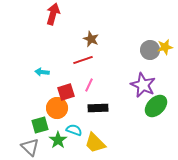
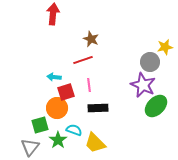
red arrow: rotated 10 degrees counterclockwise
gray circle: moved 12 px down
cyan arrow: moved 12 px right, 5 px down
pink line: rotated 32 degrees counterclockwise
gray triangle: rotated 24 degrees clockwise
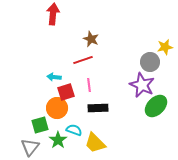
purple star: moved 1 px left
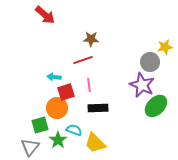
red arrow: moved 8 px left, 1 px down; rotated 125 degrees clockwise
brown star: rotated 21 degrees counterclockwise
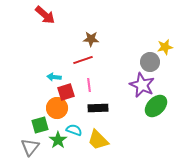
yellow trapezoid: moved 3 px right, 3 px up
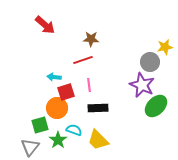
red arrow: moved 10 px down
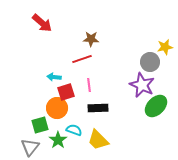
red arrow: moved 3 px left, 2 px up
red line: moved 1 px left, 1 px up
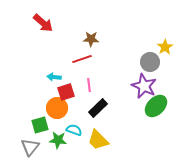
red arrow: moved 1 px right
yellow star: rotated 21 degrees counterclockwise
purple star: moved 2 px right, 1 px down
black rectangle: rotated 42 degrees counterclockwise
green star: rotated 30 degrees counterclockwise
